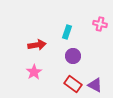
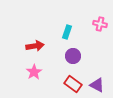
red arrow: moved 2 px left, 1 px down
purple triangle: moved 2 px right
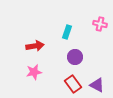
purple circle: moved 2 px right, 1 px down
pink star: rotated 21 degrees clockwise
red rectangle: rotated 18 degrees clockwise
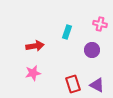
purple circle: moved 17 px right, 7 px up
pink star: moved 1 px left, 1 px down
red rectangle: rotated 18 degrees clockwise
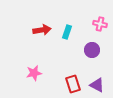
red arrow: moved 7 px right, 16 px up
pink star: moved 1 px right
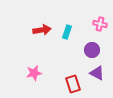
purple triangle: moved 12 px up
